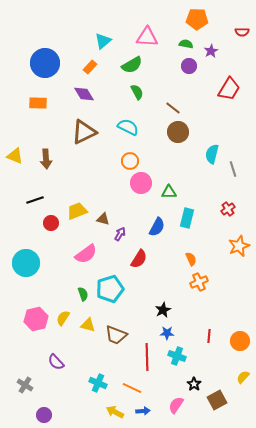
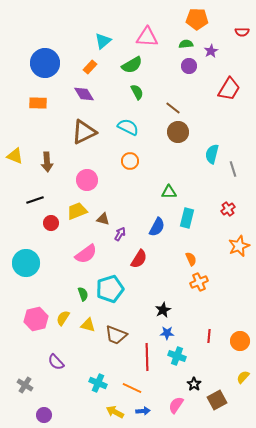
green semicircle at (186, 44): rotated 16 degrees counterclockwise
brown arrow at (46, 159): moved 1 px right, 3 px down
pink circle at (141, 183): moved 54 px left, 3 px up
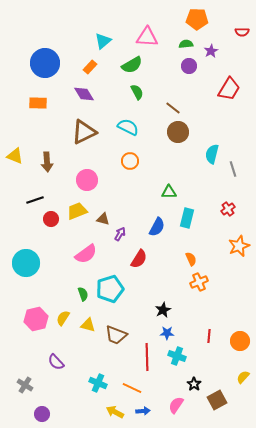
red circle at (51, 223): moved 4 px up
purple circle at (44, 415): moved 2 px left, 1 px up
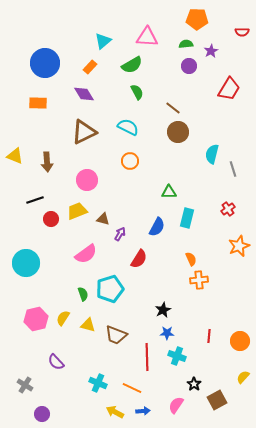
orange cross at (199, 282): moved 2 px up; rotated 18 degrees clockwise
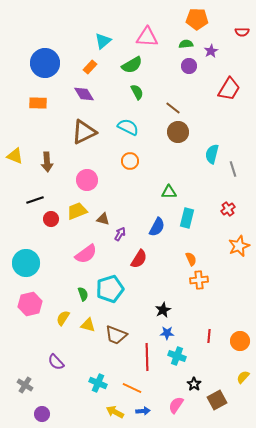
pink hexagon at (36, 319): moved 6 px left, 15 px up
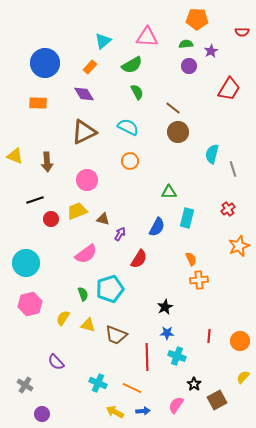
black star at (163, 310): moved 2 px right, 3 px up
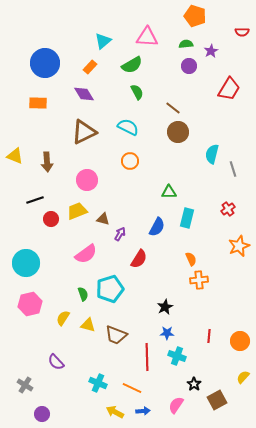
orange pentagon at (197, 19): moved 2 px left, 3 px up; rotated 15 degrees clockwise
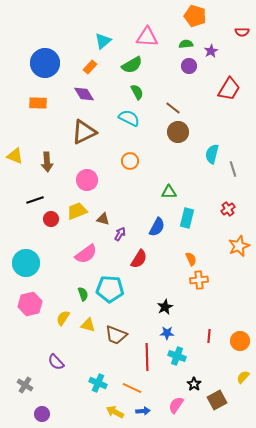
cyan semicircle at (128, 127): moved 1 px right, 9 px up
cyan pentagon at (110, 289): rotated 20 degrees clockwise
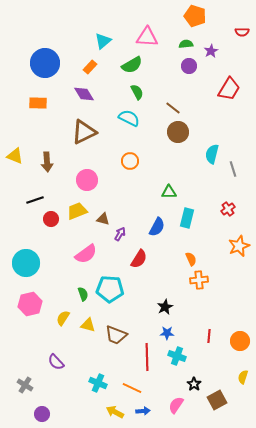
yellow semicircle at (243, 377): rotated 24 degrees counterclockwise
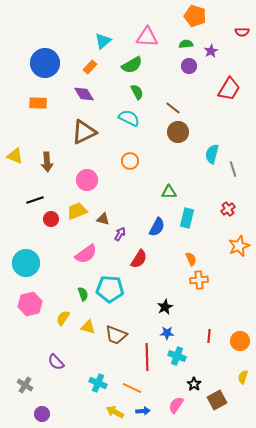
yellow triangle at (88, 325): moved 2 px down
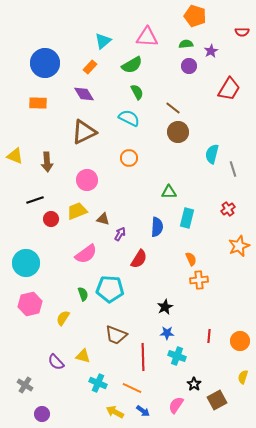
orange circle at (130, 161): moved 1 px left, 3 px up
blue semicircle at (157, 227): rotated 24 degrees counterclockwise
yellow triangle at (88, 327): moved 5 px left, 29 px down
red line at (147, 357): moved 4 px left
blue arrow at (143, 411): rotated 40 degrees clockwise
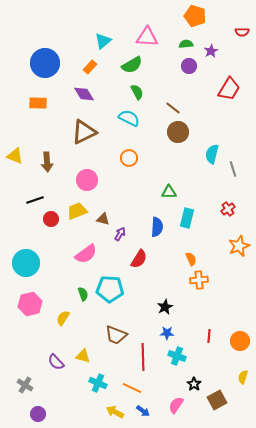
purple circle at (42, 414): moved 4 px left
